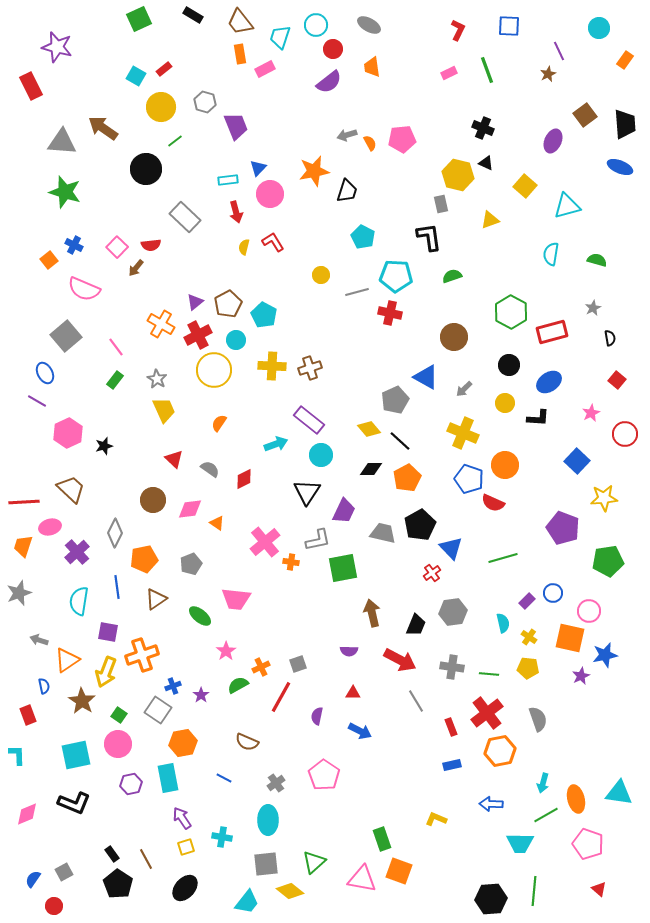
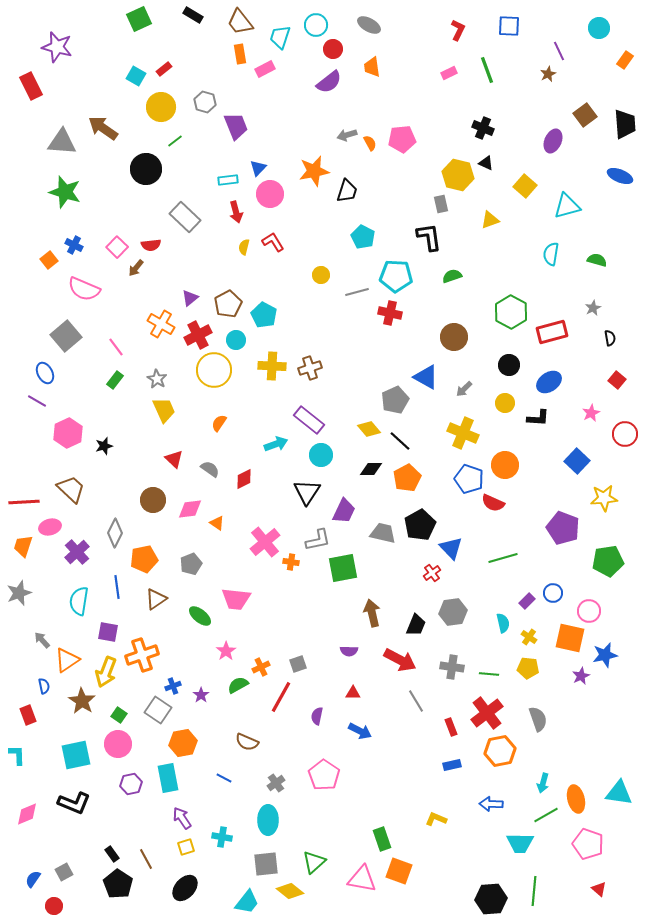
blue ellipse at (620, 167): moved 9 px down
purple triangle at (195, 302): moved 5 px left, 4 px up
gray arrow at (39, 640): moved 3 px right; rotated 30 degrees clockwise
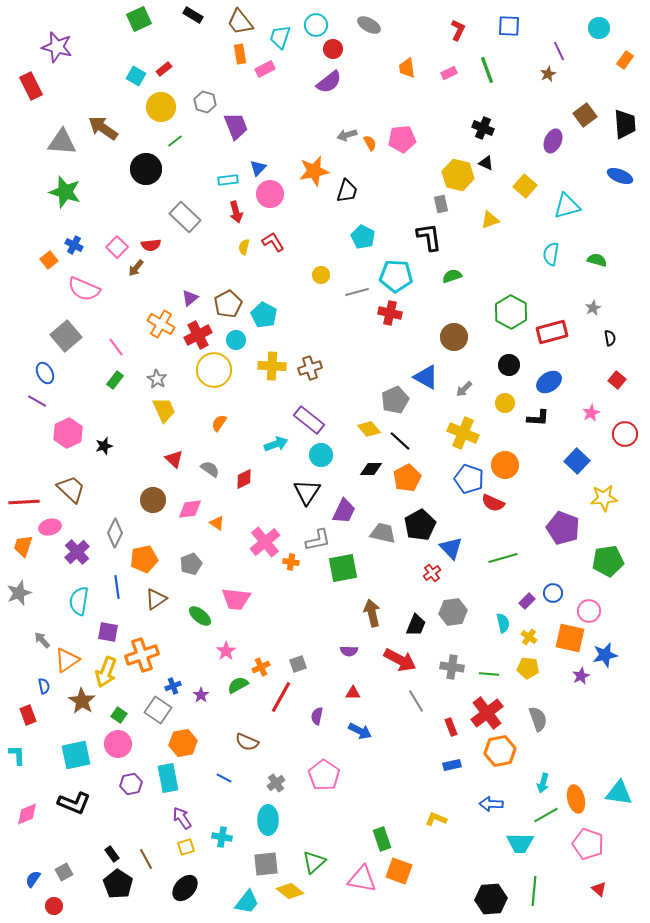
orange trapezoid at (372, 67): moved 35 px right, 1 px down
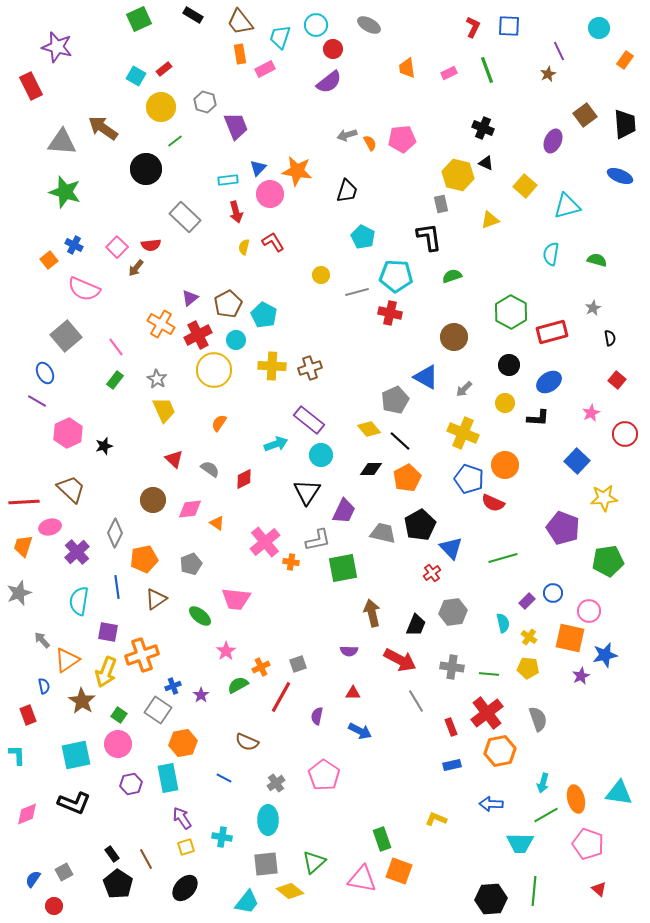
red L-shape at (458, 30): moved 15 px right, 3 px up
orange star at (314, 171): moved 17 px left; rotated 20 degrees clockwise
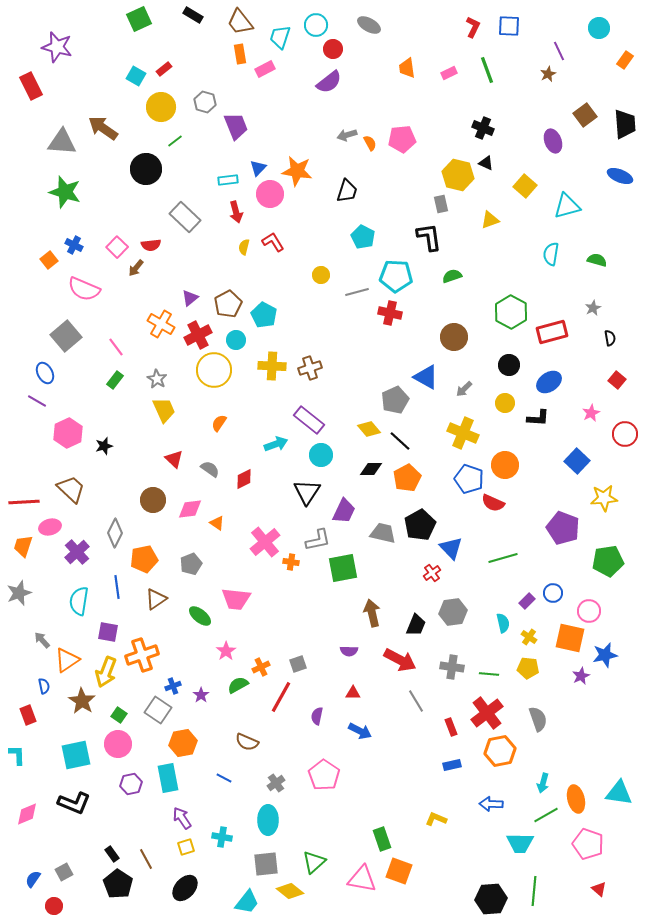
purple ellipse at (553, 141): rotated 45 degrees counterclockwise
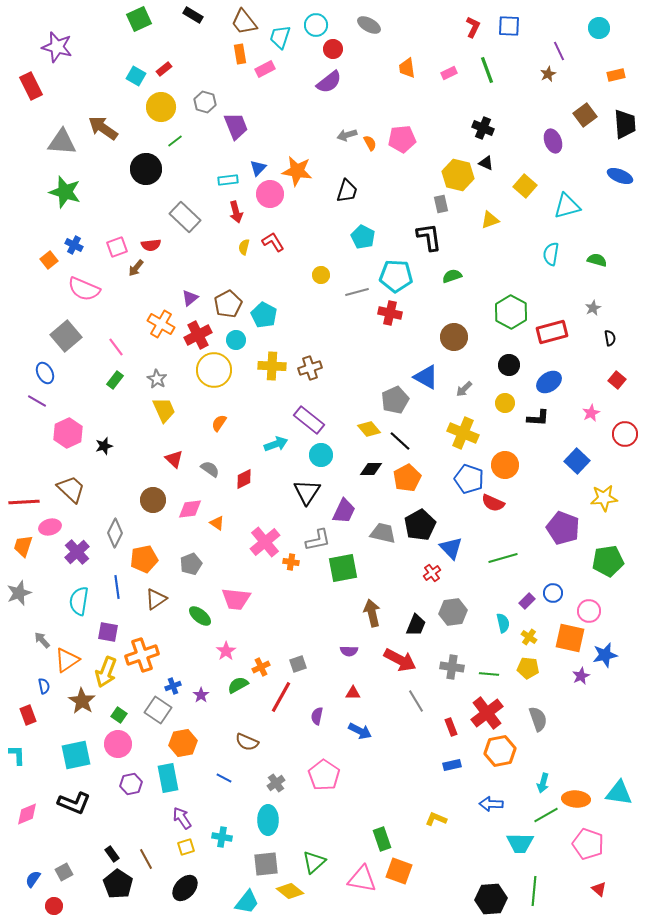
brown trapezoid at (240, 22): moved 4 px right
orange rectangle at (625, 60): moved 9 px left, 15 px down; rotated 42 degrees clockwise
pink square at (117, 247): rotated 25 degrees clockwise
orange ellipse at (576, 799): rotated 72 degrees counterclockwise
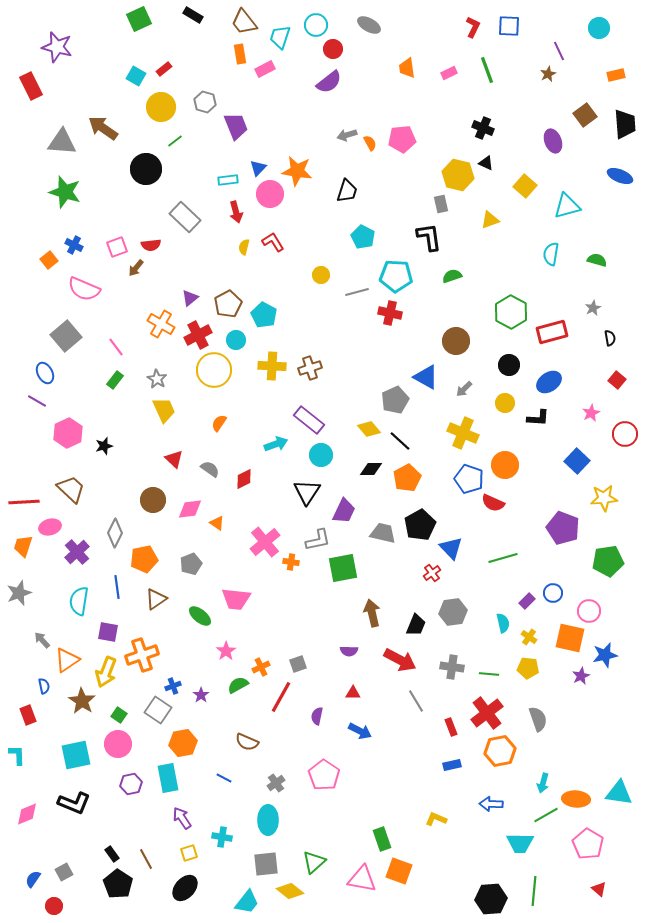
brown circle at (454, 337): moved 2 px right, 4 px down
pink pentagon at (588, 844): rotated 12 degrees clockwise
yellow square at (186, 847): moved 3 px right, 6 px down
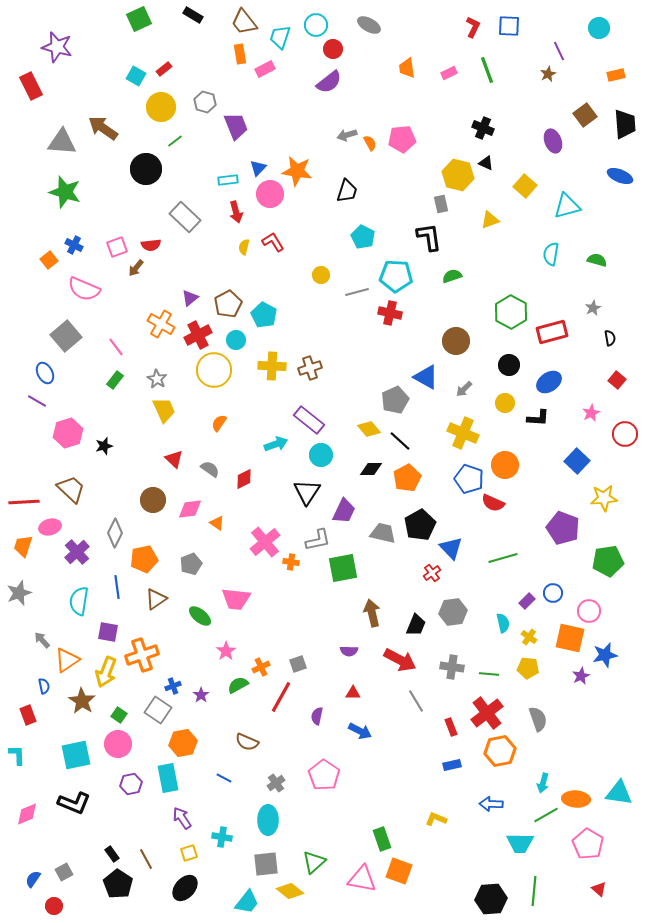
pink hexagon at (68, 433): rotated 8 degrees clockwise
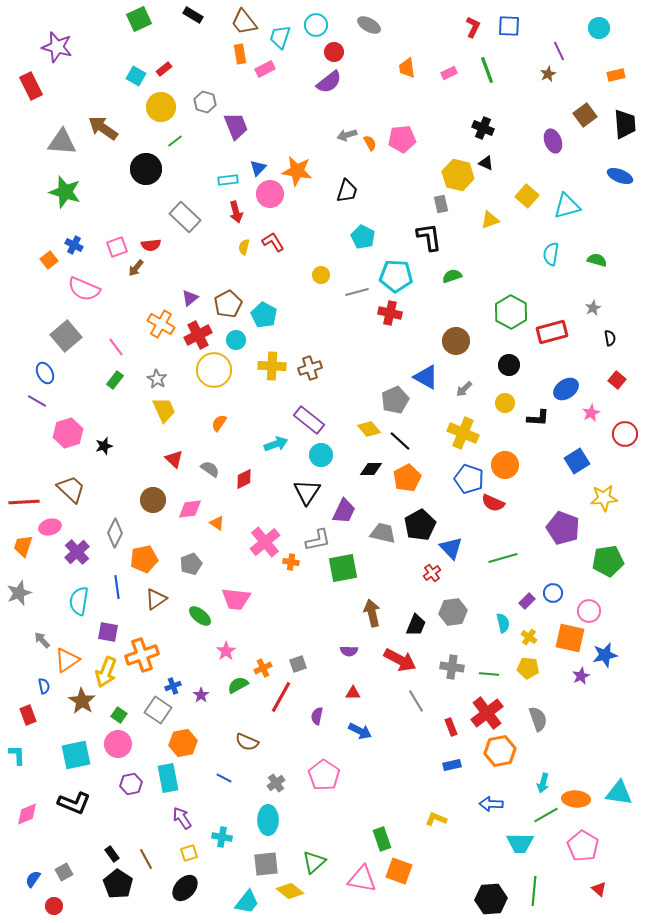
red circle at (333, 49): moved 1 px right, 3 px down
yellow square at (525, 186): moved 2 px right, 10 px down
blue ellipse at (549, 382): moved 17 px right, 7 px down
blue square at (577, 461): rotated 15 degrees clockwise
orange cross at (261, 667): moved 2 px right, 1 px down
pink pentagon at (588, 844): moved 5 px left, 2 px down
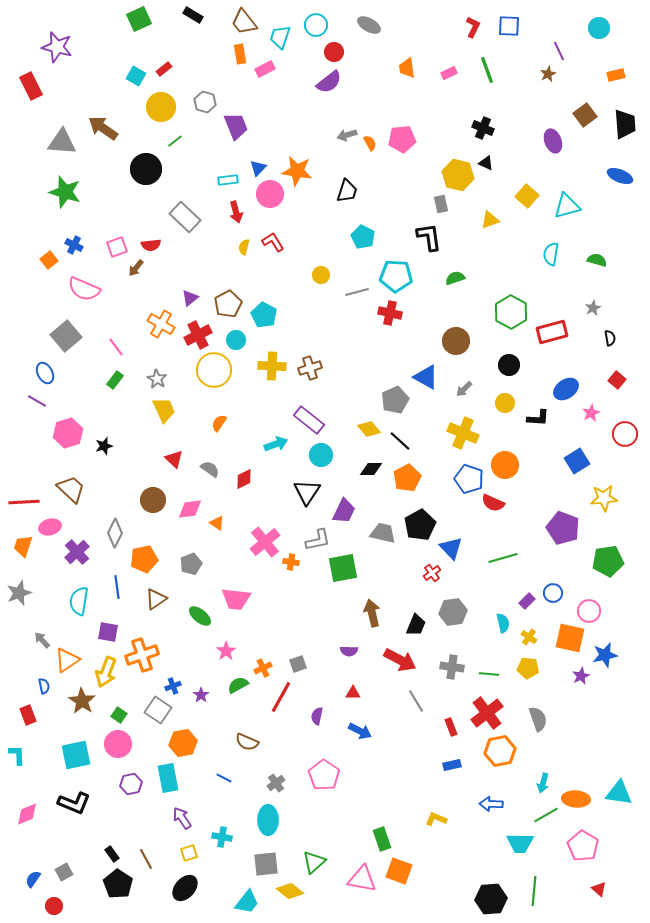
green semicircle at (452, 276): moved 3 px right, 2 px down
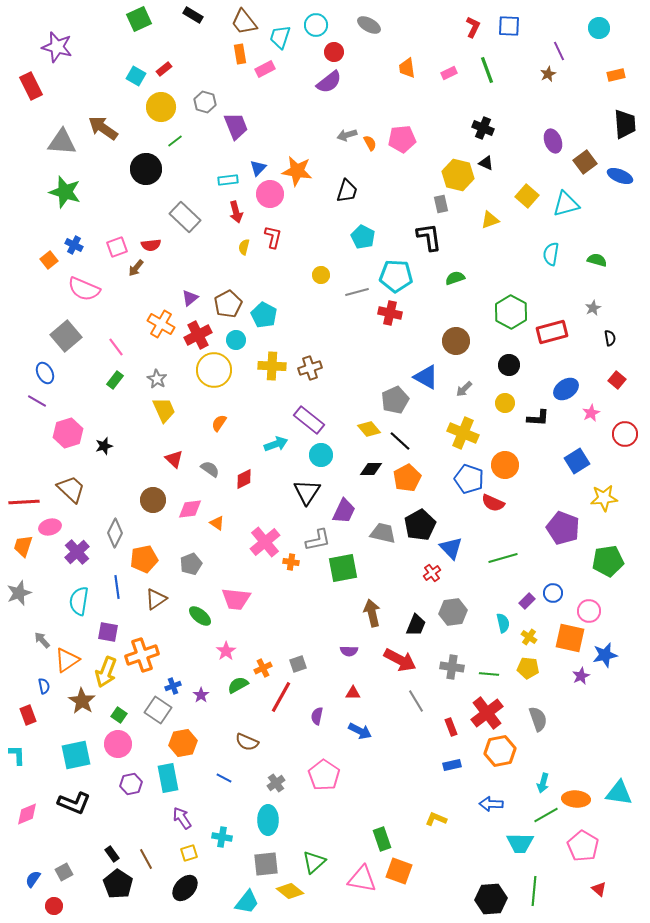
brown square at (585, 115): moved 47 px down
cyan triangle at (567, 206): moved 1 px left, 2 px up
red L-shape at (273, 242): moved 5 px up; rotated 45 degrees clockwise
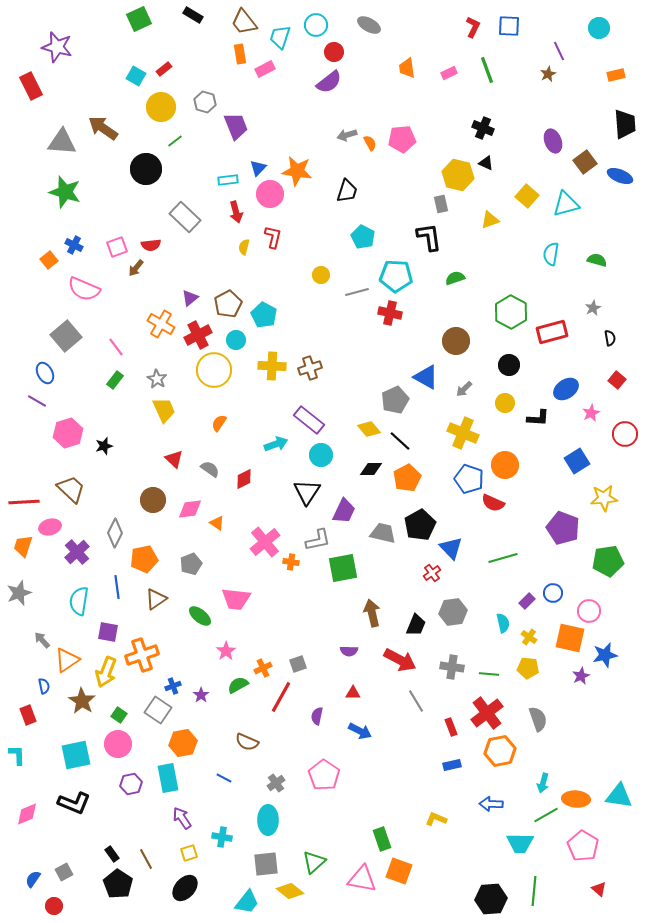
cyan triangle at (619, 793): moved 3 px down
